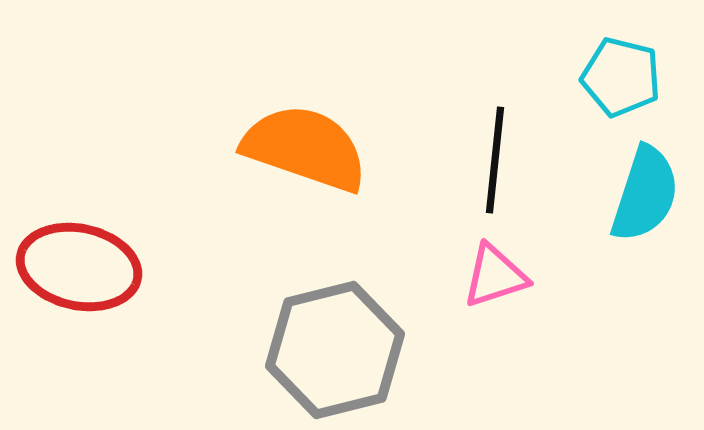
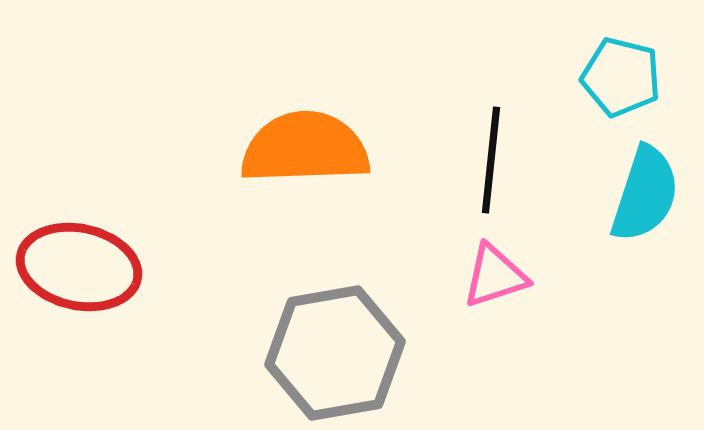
orange semicircle: rotated 21 degrees counterclockwise
black line: moved 4 px left
gray hexagon: moved 3 px down; rotated 4 degrees clockwise
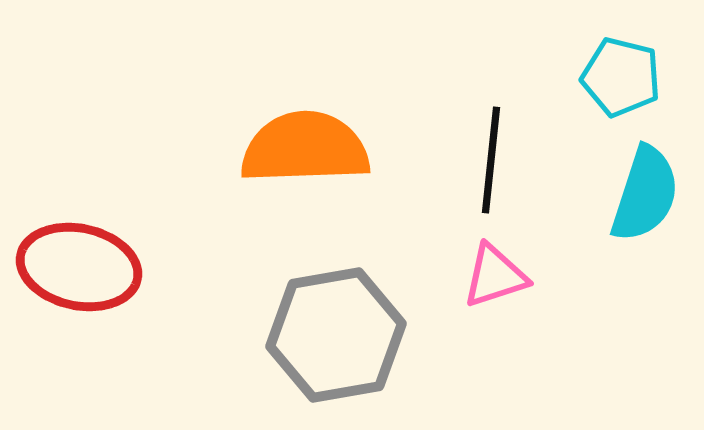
gray hexagon: moved 1 px right, 18 px up
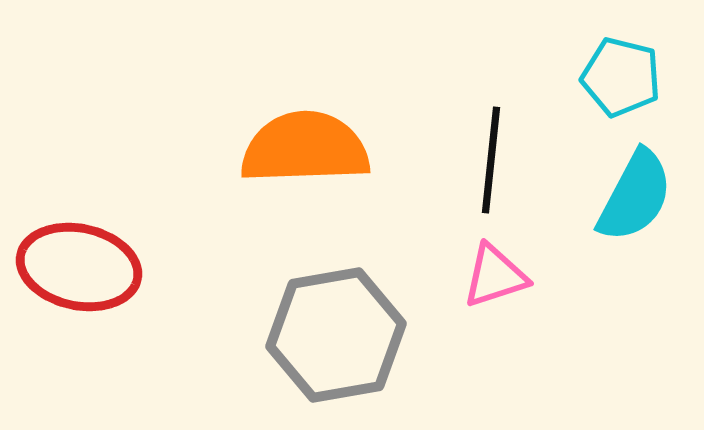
cyan semicircle: moved 10 px left, 2 px down; rotated 10 degrees clockwise
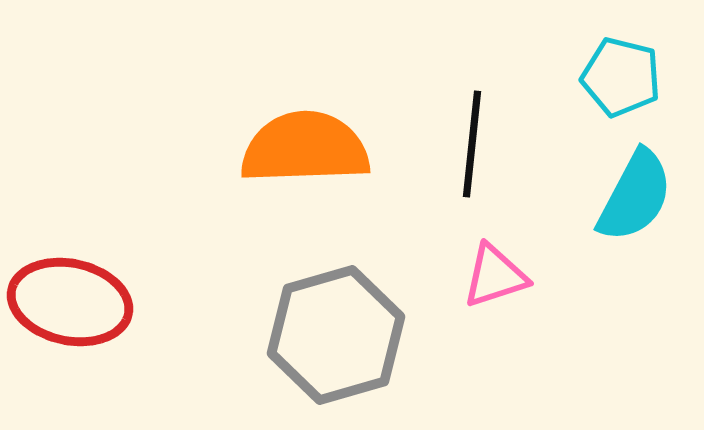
black line: moved 19 px left, 16 px up
red ellipse: moved 9 px left, 35 px down
gray hexagon: rotated 6 degrees counterclockwise
